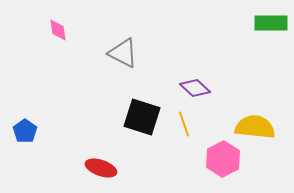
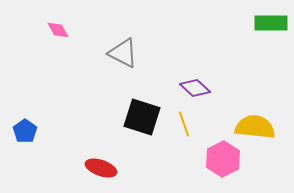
pink diamond: rotated 20 degrees counterclockwise
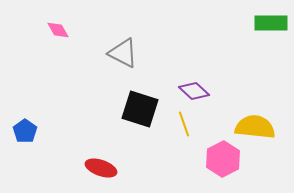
purple diamond: moved 1 px left, 3 px down
black square: moved 2 px left, 8 px up
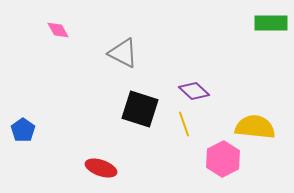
blue pentagon: moved 2 px left, 1 px up
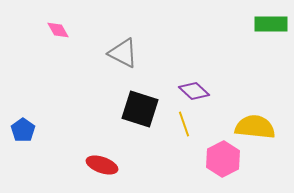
green rectangle: moved 1 px down
red ellipse: moved 1 px right, 3 px up
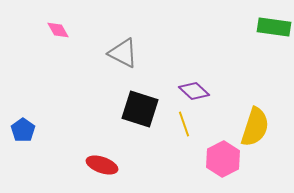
green rectangle: moved 3 px right, 3 px down; rotated 8 degrees clockwise
yellow semicircle: rotated 102 degrees clockwise
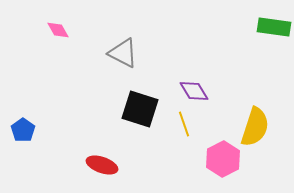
purple diamond: rotated 16 degrees clockwise
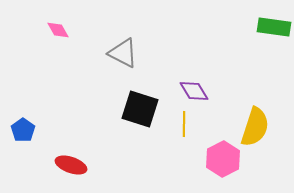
yellow line: rotated 20 degrees clockwise
red ellipse: moved 31 px left
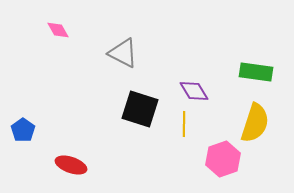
green rectangle: moved 18 px left, 45 px down
yellow semicircle: moved 4 px up
pink hexagon: rotated 8 degrees clockwise
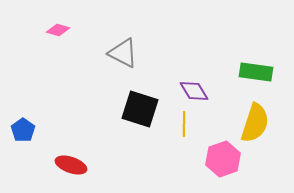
pink diamond: rotated 45 degrees counterclockwise
